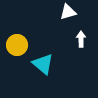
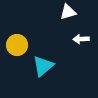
white arrow: rotated 91 degrees counterclockwise
cyan triangle: moved 2 px down; rotated 40 degrees clockwise
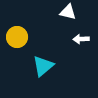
white triangle: rotated 30 degrees clockwise
yellow circle: moved 8 px up
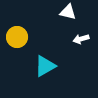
white arrow: rotated 14 degrees counterclockwise
cyan triangle: moved 2 px right; rotated 10 degrees clockwise
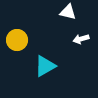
yellow circle: moved 3 px down
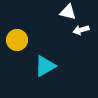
white arrow: moved 9 px up
